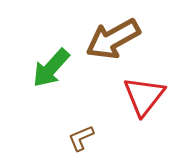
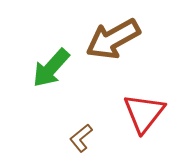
red triangle: moved 17 px down
brown L-shape: rotated 16 degrees counterclockwise
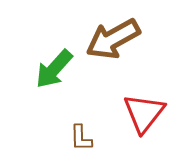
green arrow: moved 3 px right, 1 px down
brown L-shape: rotated 52 degrees counterclockwise
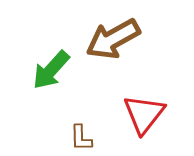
green arrow: moved 3 px left, 1 px down
red triangle: moved 1 px down
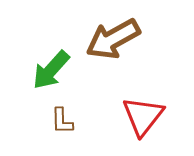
red triangle: moved 1 px left, 2 px down
brown L-shape: moved 19 px left, 17 px up
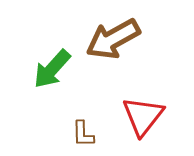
green arrow: moved 1 px right, 1 px up
brown L-shape: moved 21 px right, 13 px down
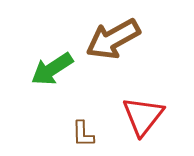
green arrow: rotated 15 degrees clockwise
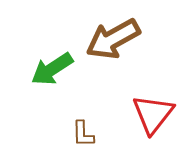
red triangle: moved 10 px right, 2 px up
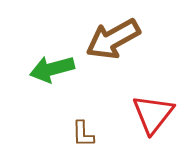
green arrow: rotated 18 degrees clockwise
